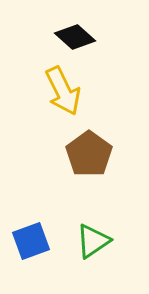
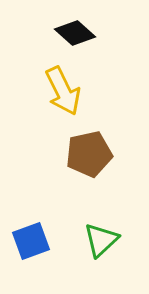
black diamond: moved 4 px up
brown pentagon: rotated 24 degrees clockwise
green triangle: moved 8 px right, 1 px up; rotated 9 degrees counterclockwise
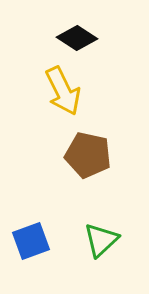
black diamond: moved 2 px right, 5 px down; rotated 9 degrees counterclockwise
brown pentagon: moved 1 px left, 1 px down; rotated 24 degrees clockwise
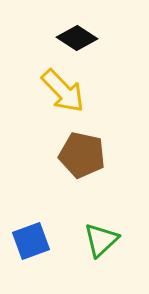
yellow arrow: rotated 18 degrees counterclockwise
brown pentagon: moved 6 px left
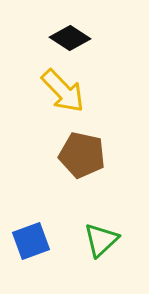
black diamond: moved 7 px left
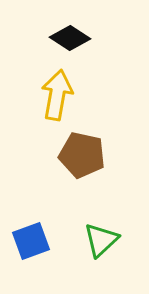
yellow arrow: moved 6 px left, 4 px down; rotated 126 degrees counterclockwise
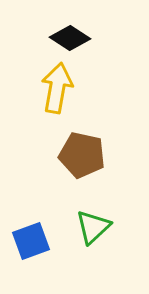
yellow arrow: moved 7 px up
green triangle: moved 8 px left, 13 px up
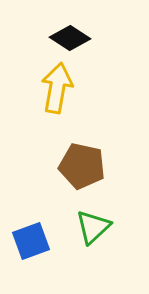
brown pentagon: moved 11 px down
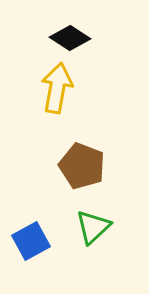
brown pentagon: rotated 9 degrees clockwise
blue square: rotated 9 degrees counterclockwise
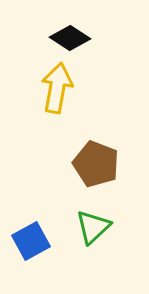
brown pentagon: moved 14 px right, 2 px up
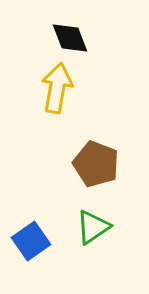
black diamond: rotated 36 degrees clockwise
green triangle: rotated 9 degrees clockwise
blue square: rotated 6 degrees counterclockwise
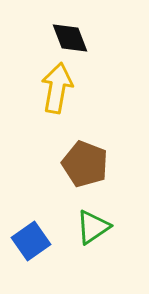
brown pentagon: moved 11 px left
